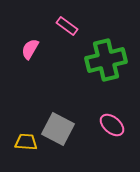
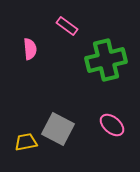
pink semicircle: rotated 145 degrees clockwise
yellow trapezoid: rotated 15 degrees counterclockwise
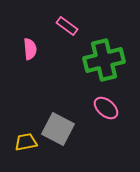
green cross: moved 2 px left
pink ellipse: moved 6 px left, 17 px up
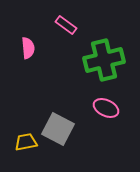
pink rectangle: moved 1 px left, 1 px up
pink semicircle: moved 2 px left, 1 px up
pink ellipse: rotated 15 degrees counterclockwise
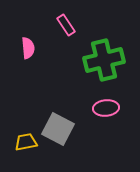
pink rectangle: rotated 20 degrees clockwise
pink ellipse: rotated 30 degrees counterclockwise
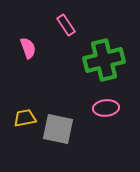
pink semicircle: rotated 15 degrees counterclockwise
gray square: rotated 16 degrees counterclockwise
yellow trapezoid: moved 1 px left, 24 px up
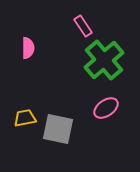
pink rectangle: moved 17 px right, 1 px down
pink semicircle: rotated 20 degrees clockwise
green cross: rotated 27 degrees counterclockwise
pink ellipse: rotated 30 degrees counterclockwise
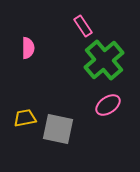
pink ellipse: moved 2 px right, 3 px up
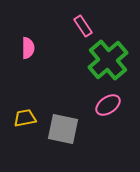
green cross: moved 4 px right
gray square: moved 5 px right
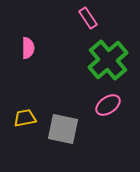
pink rectangle: moved 5 px right, 8 px up
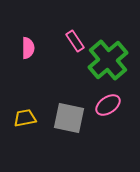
pink rectangle: moved 13 px left, 23 px down
gray square: moved 6 px right, 11 px up
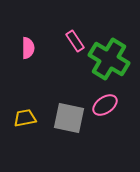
green cross: moved 1 px right, 1 px up; rotated 18 degrees counterclockwise
pink ellipse: moved 3 px left
